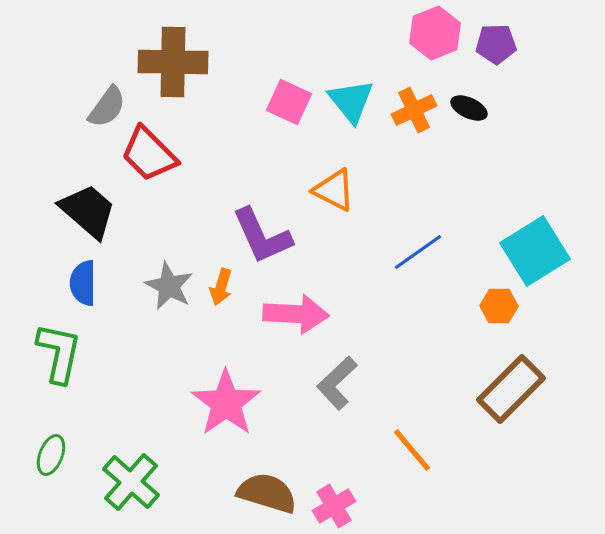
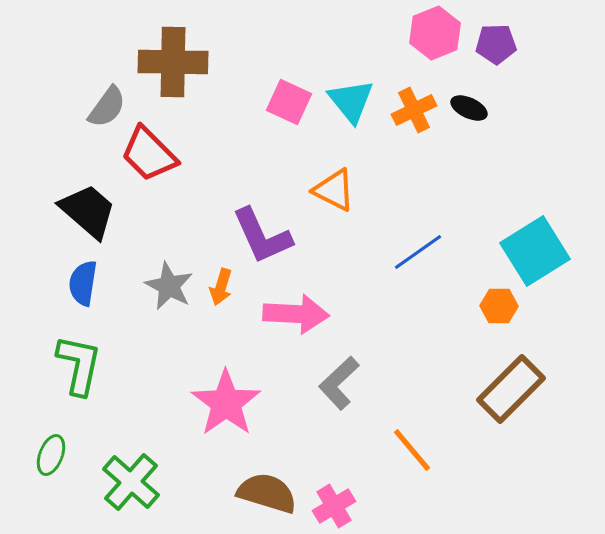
blue semicircle: rotated 9 degrees clockwise
green L-shape: moved 20 px right, 12 px down
gray L-shape: moved 2 px right
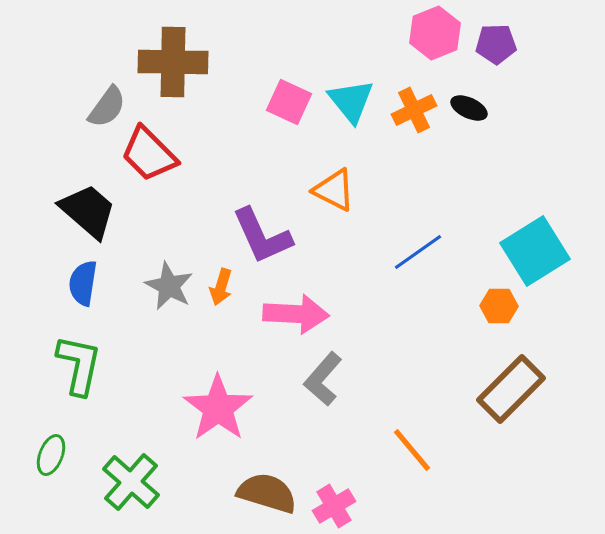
gray L-shape: moved 16 px left, 4 px up; rotated 6 degrees counterclockwise
pink star: moved 8 px left, 5 px down
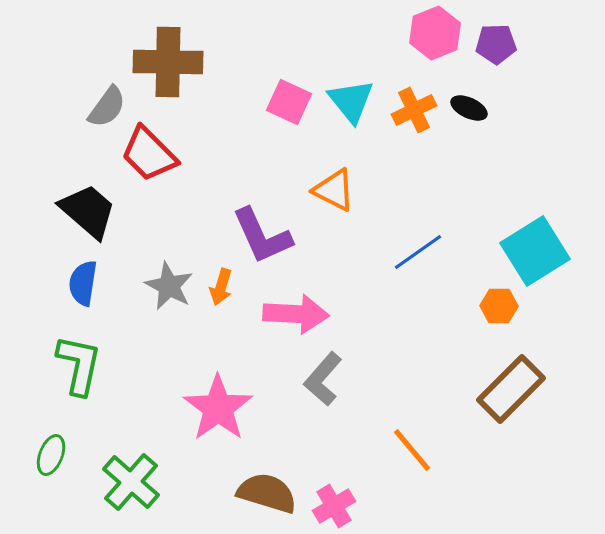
brown cross: moved 5 px left
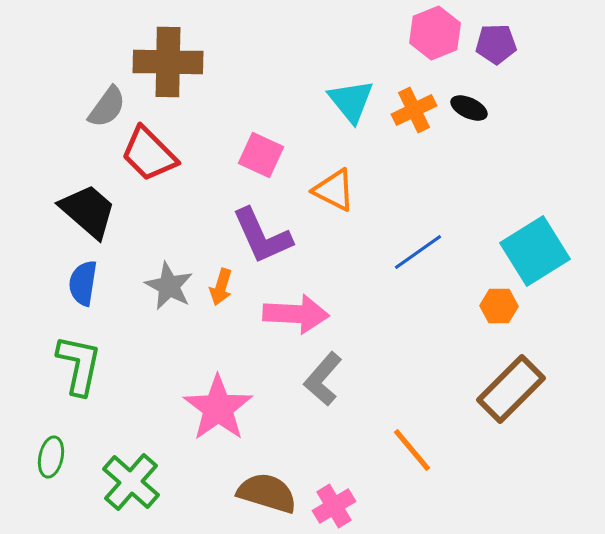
pink square: moved 28 px left, 53 px down
green ellipse: moved 2 px down; rotated 9 degrees counterclockwise
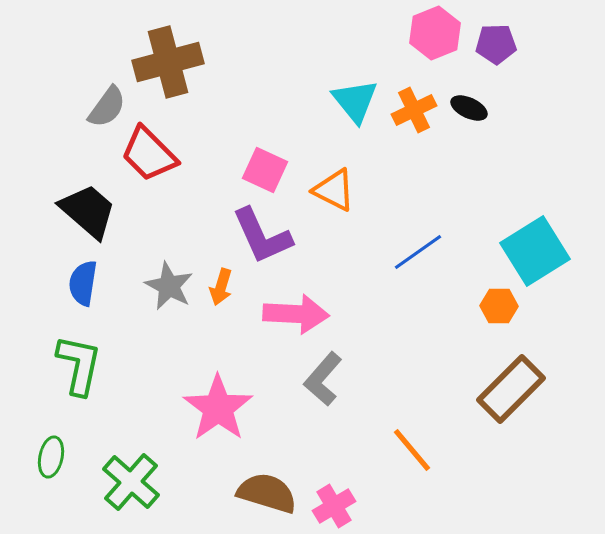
brown cross: rotated 16 degrees counterclockwise
cyan triangle: moved 4 px right
pink square: moved 4 px right, 15 px down
